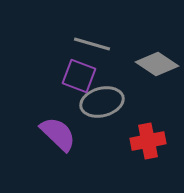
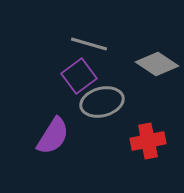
gray line: moved 3 px left
purple square: rotated 32 degrees clockwise
purple semicircle: moved 5 px left, 2 px down; rotated 78 degrees clockwise
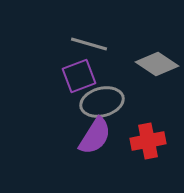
purple square: rotated 16 degrees clockwise
purple semicircle: moved 42 px right
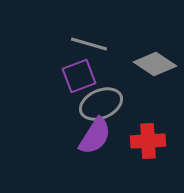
gray diamond: moved 2 px left
gray ellipse: moved 1 px left, 2 px down; rotated 9 degrees counterclockwise
red cross: rotated 8 degrees clockwise
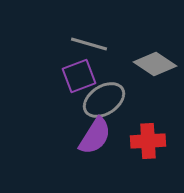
gray ellipse: moved 3 px right, 4 px up; rotated 9 degrees counterclockwise
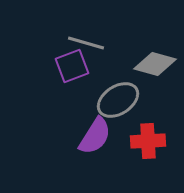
gray line: moved 3 px left, 1 px up
gray diamond: rotated 18 degrees counterclockwise
purple square: moved 7 px left, 10 px up
gray ellipse: moved 14 px right
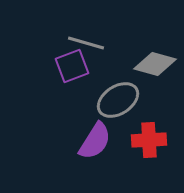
purple semicircle: moved 5 px down
red cross: moved 1 px right, 1 px up
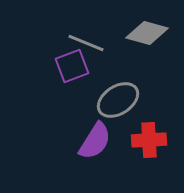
gray line: rotated 6 degrees clockwise
gray diamond: moved 8 px left, 31 px up
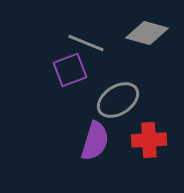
purple square: moved 2 px left, 4 px down
purple semicircle: rotated 15 degrees counterclockwise
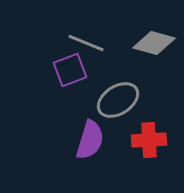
gray diamond: moved 7 px right, 10 px down
purple semicircle: moved 5 px left, 1 px up
